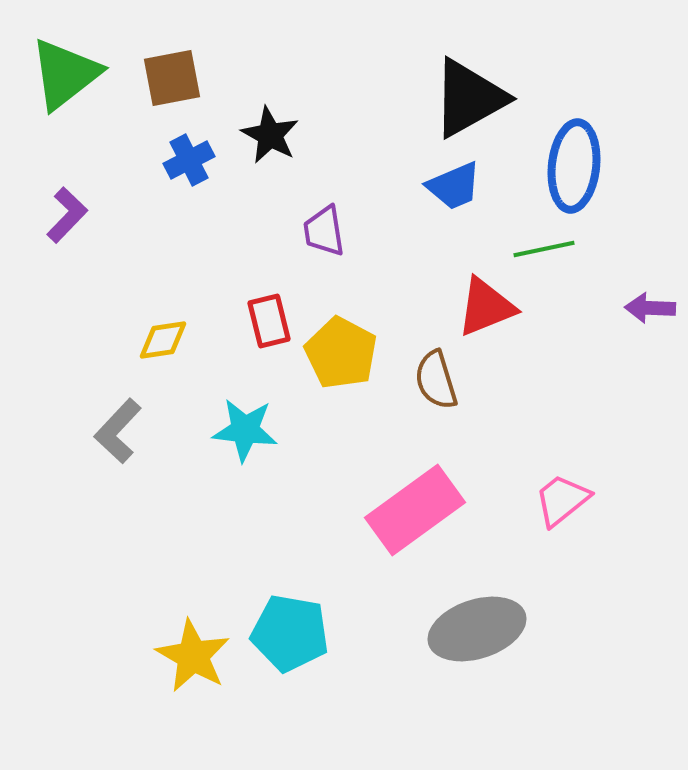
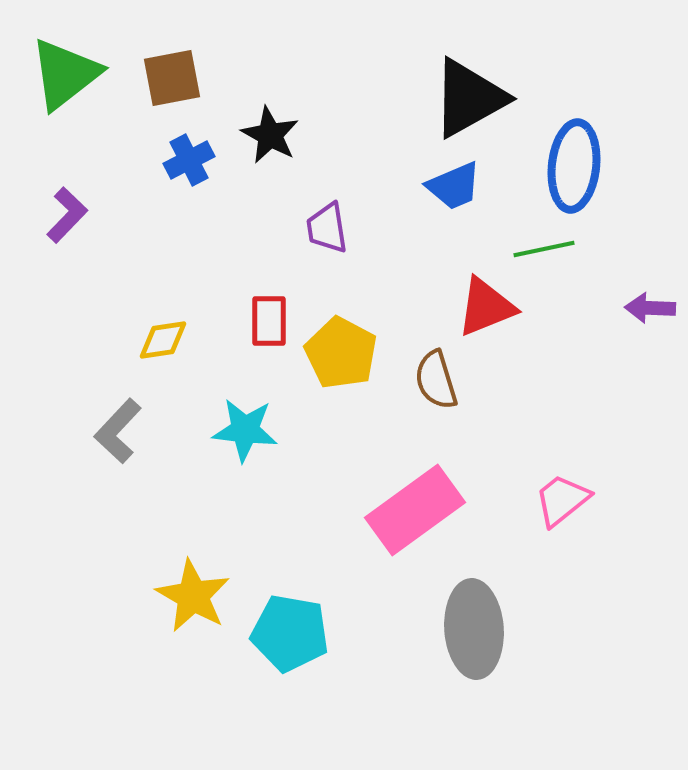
purple trapezoid: moved 3 px right, 3 px up
red rectangle: rotated 14 degrees clockwise
gray ellipse: moved 3 px left; rotated 76 degrees counterclockwise
yellow star: moved 60 px up
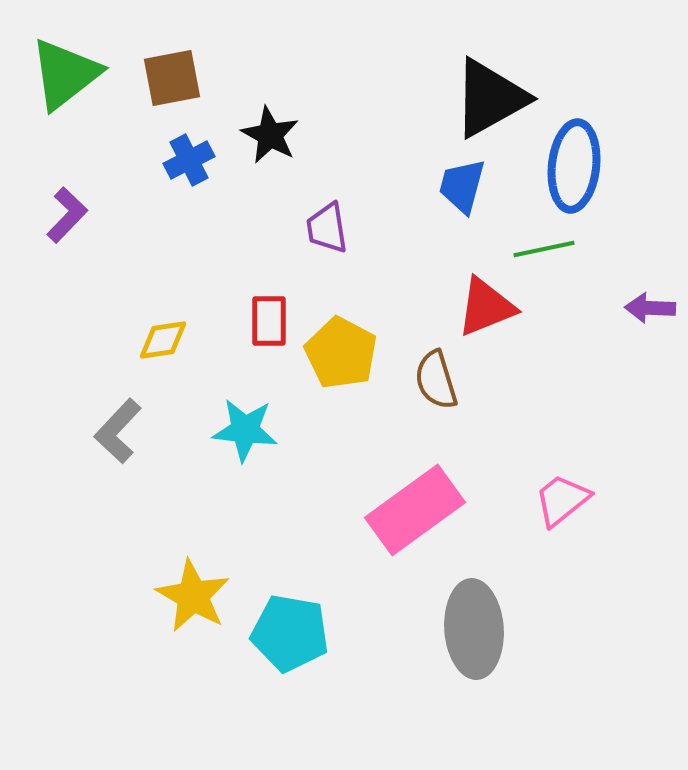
black triangle: moved 21 px right
blue trapezoid: moved 8 px right; rotated 128 degrees clockwise
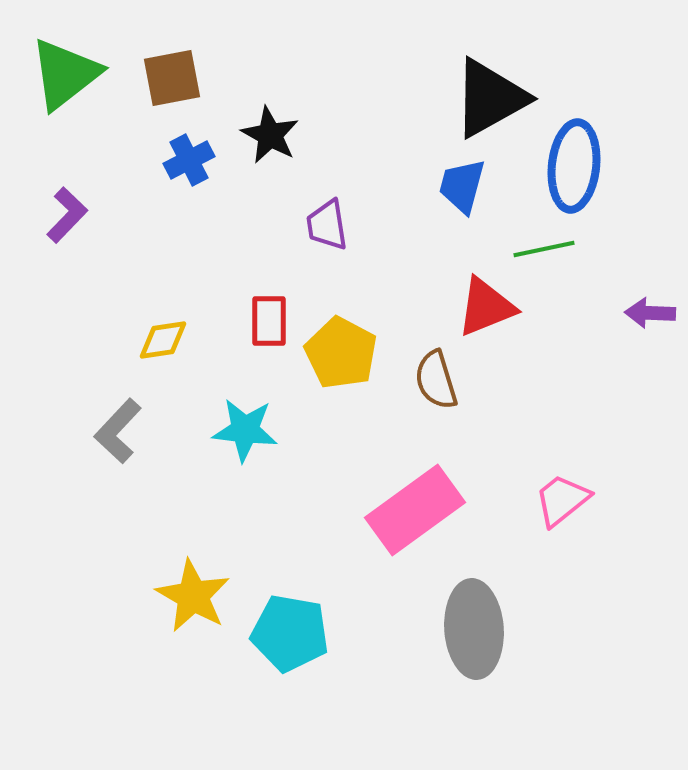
purple trapezoid: moved 3 px up
purple arrow: moved 5 px down
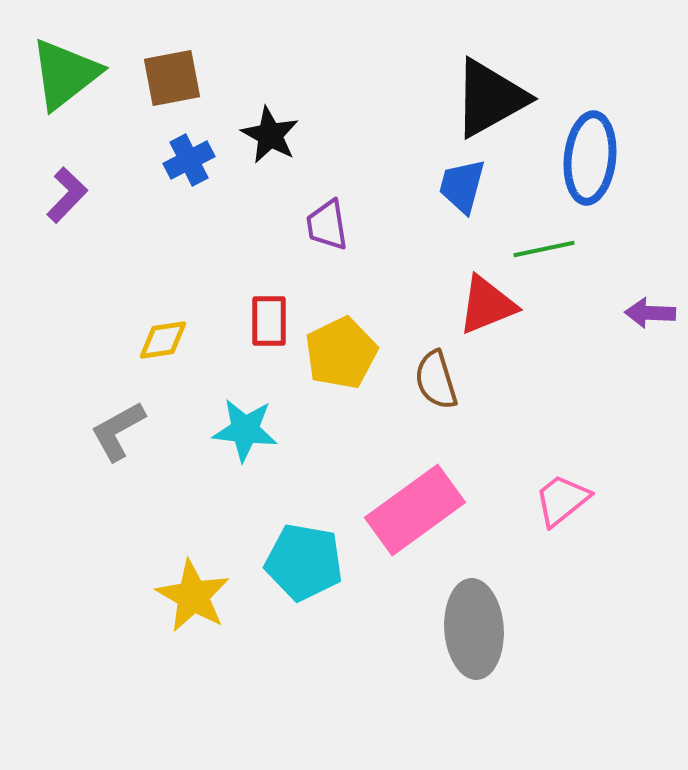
blue ellipse: moved 16 px right, 8 px up
purple L-shape: moved 20 px up
red triangle: moved 1 px right, 2 px up
yellow pentagon: rotated 18 degrees clockwise
gray L-shape: rotated 18 degrees clockwise
cyan pentagon: moved 14 px right, 71 px up
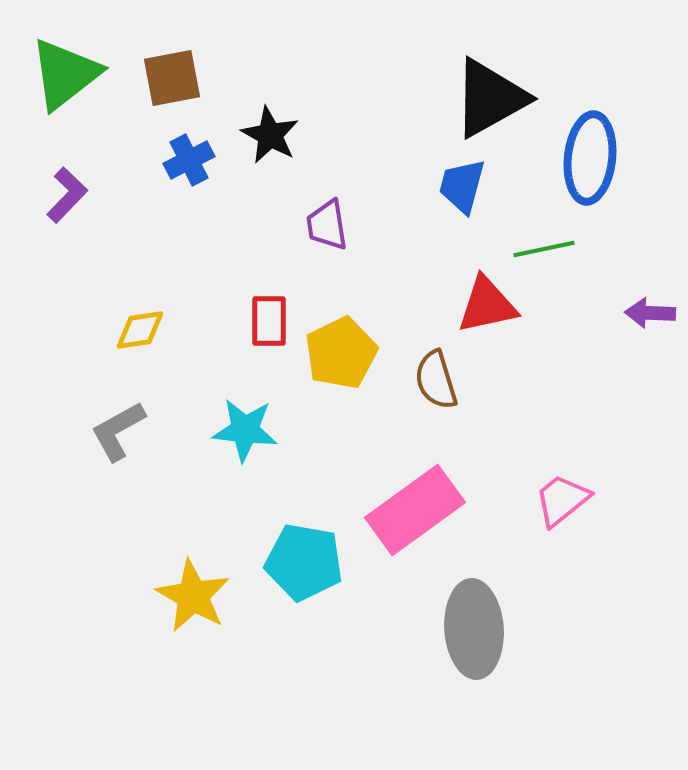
red triangle: rotated 10 degrees clockwise
yellow diamond: moved 23 px left, 10 px up
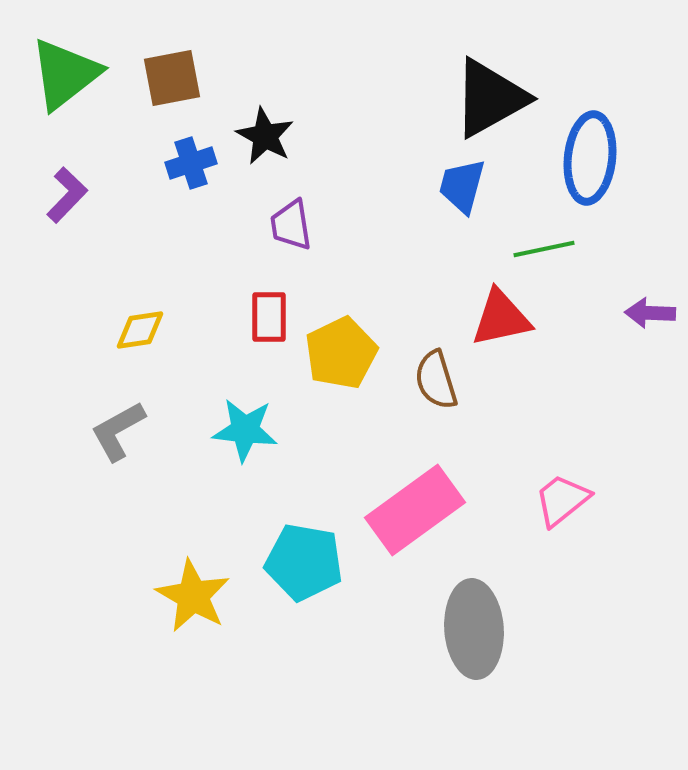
black star: moved 5 px left, 1 px down
blue cross: moved 2 px right, 3 px down; rotated 9 degrees clockwise
purple trapezoid: moved 36 px left
red triangle: moved 14 px right, 13 px down
red rectangle: moved 4 px up
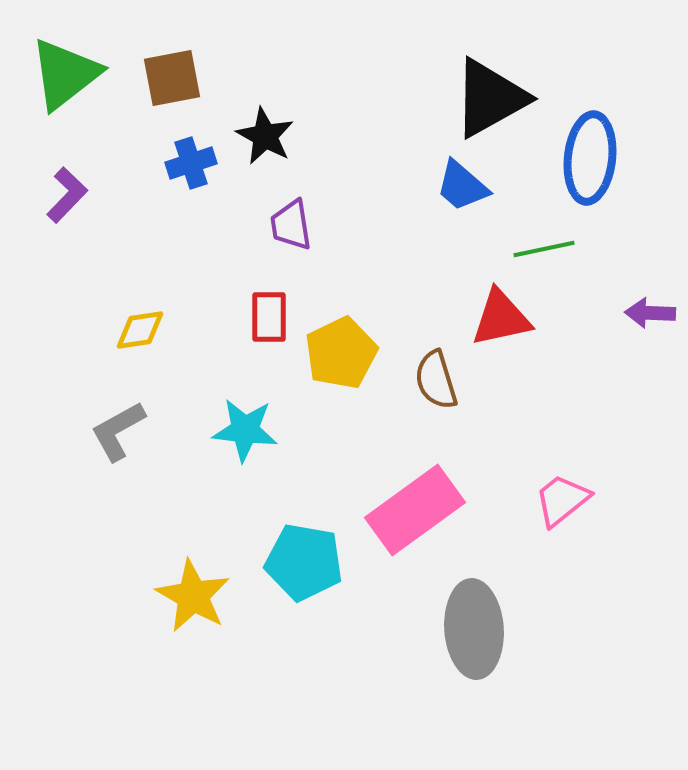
blue trapezoid: rotated 64 degrees counterclockwise
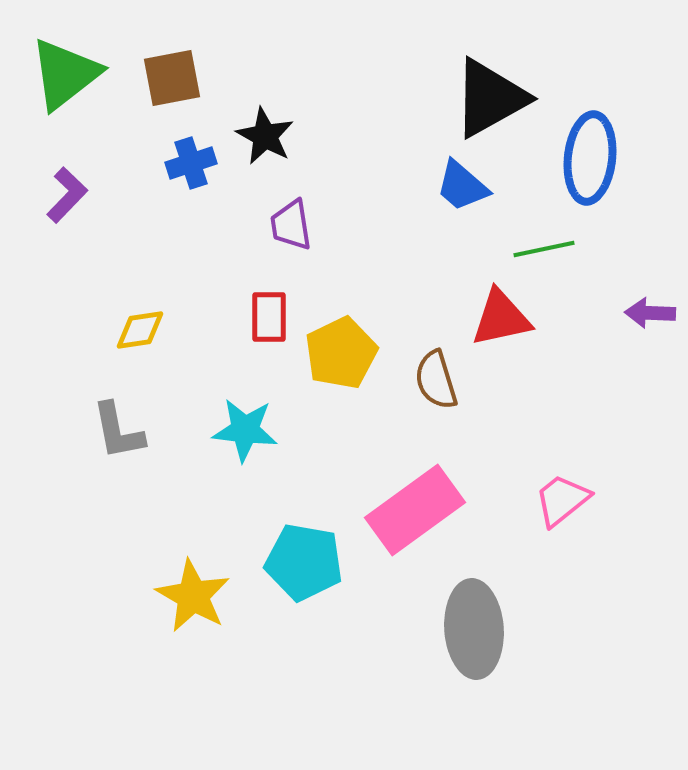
gray L-shape: rotated 72 degrees counterclockwise
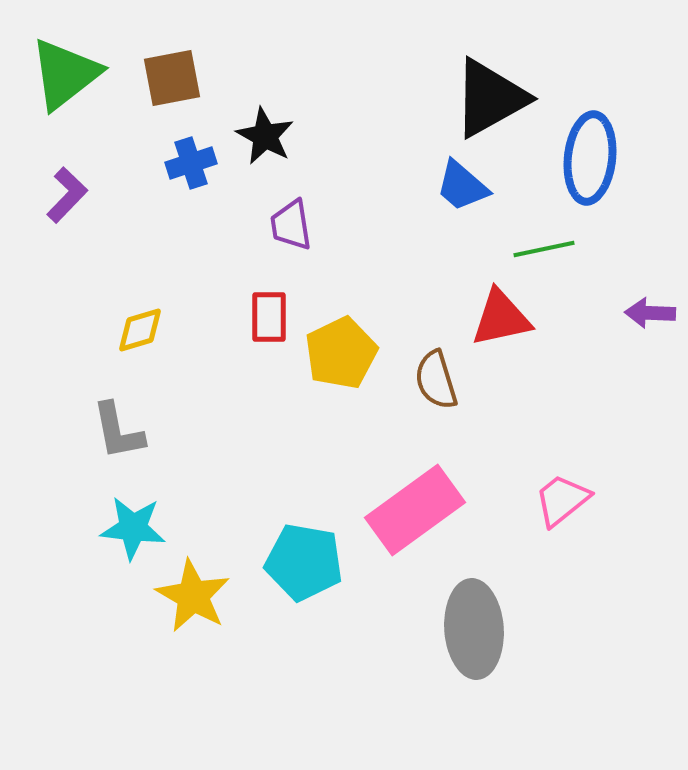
yellow diamond: rotated 8 degrees counterclockwise
cyan star: moved 112 px left, 98 px down
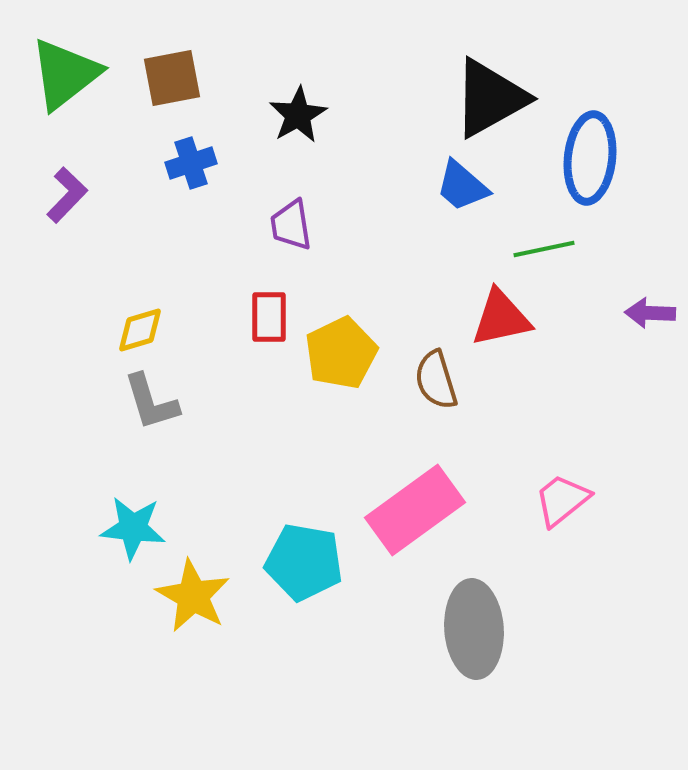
black star: moved 33 px right, 21 px up; rotated 14 degrees clockwise
gray L-shape: moved 33 px right, 29 px up; rotated 6 degrees counterclockwise
